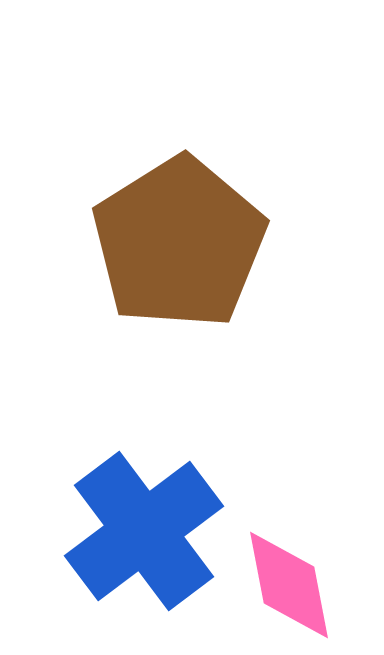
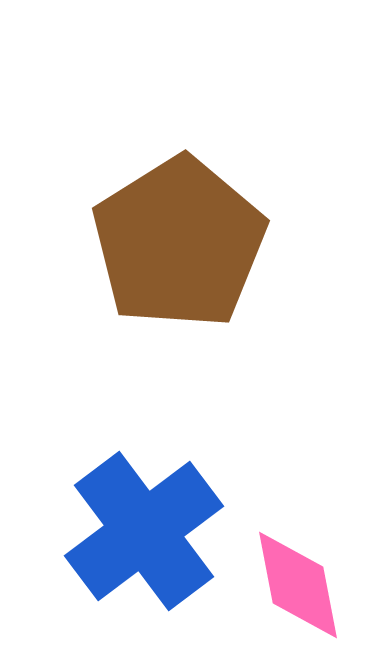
pink diamond: moved 9 px right
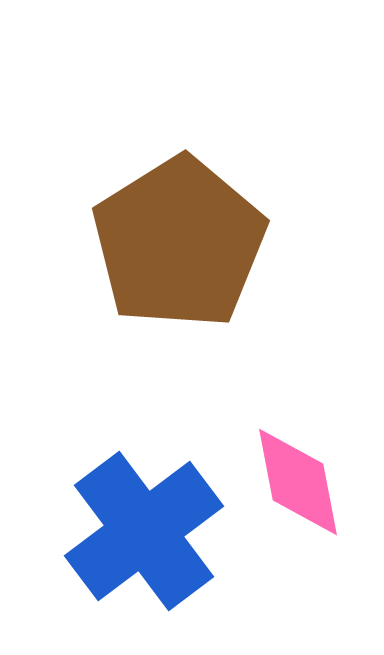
pink diamond: moved 103 px up
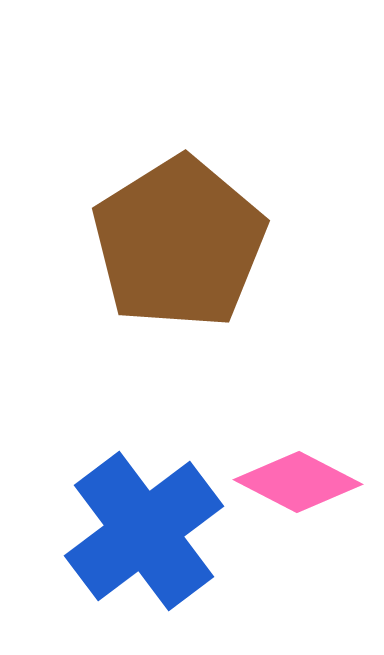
pink diamond: rotated 52 degrees counterclockwise
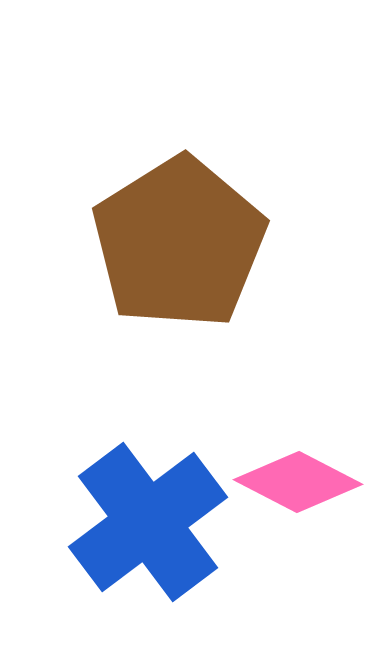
blue cross: moved 4 px right, 9 px up
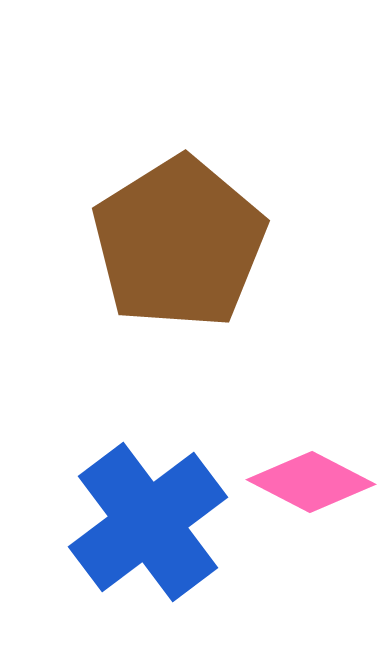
pink diamond: moved 13 px right
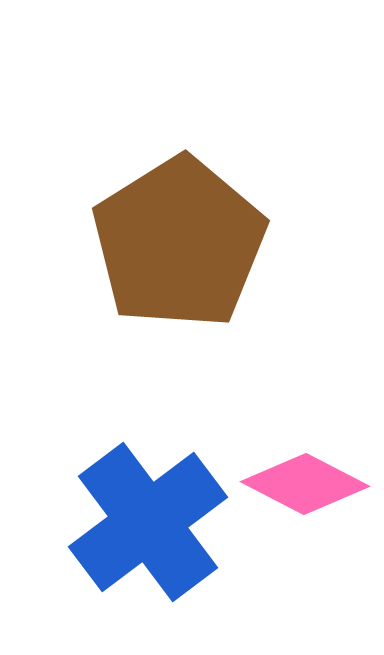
pink diamond: moved 6 px left, 2 px down
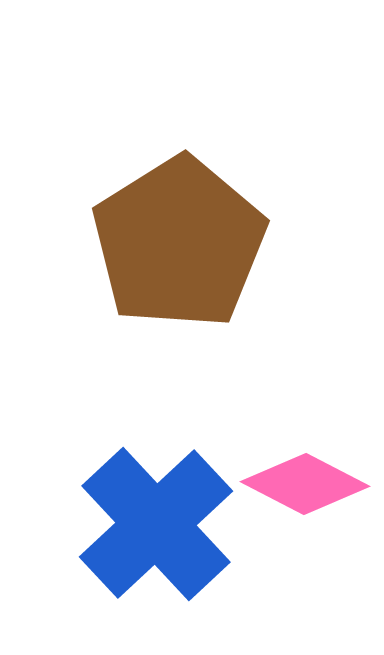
blue cross: moved 8 px right, 2 px down; rotated 6 degrees counterclockwise
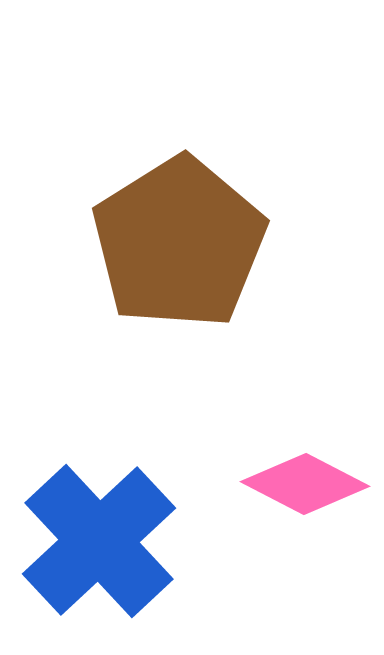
blue cross: moved 57 px left, 17 px down
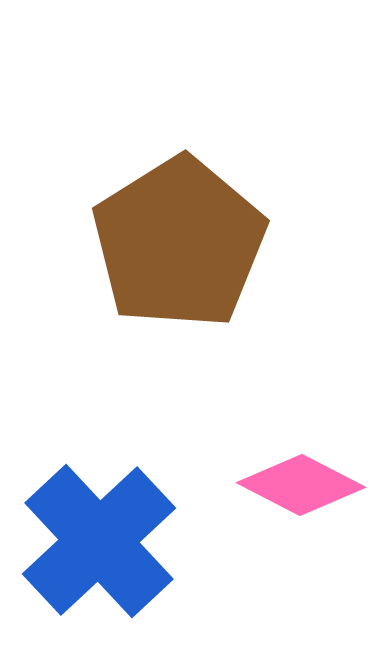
pink diamond: moved 4 px left, 1 px down
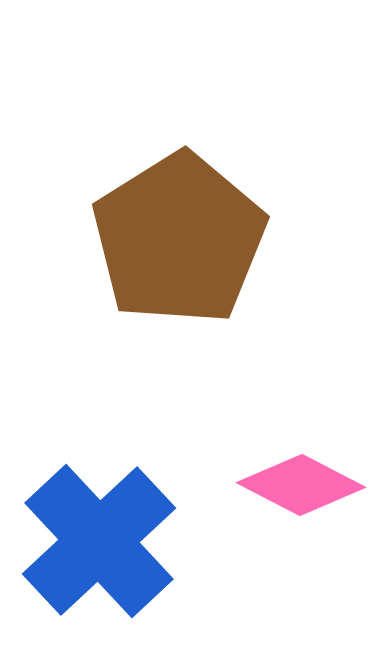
brown pentagon: moved 4 px up
